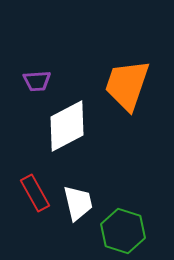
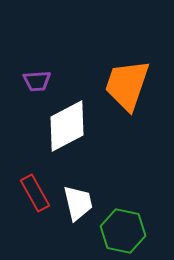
green hexagon: rotated 6 degrees counterclockwise
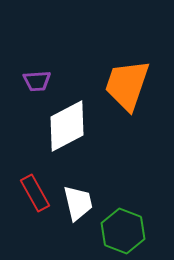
green hexagon: rotated 9 degrees clockwise
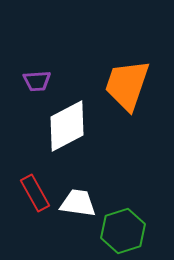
white trapezoid: rotated 69 degrees counterclockwise
green hexagon: rotated 21 degrees clockwise
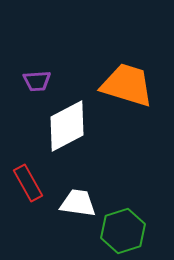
orange trapezoid: rotated 88 degrees clockwise
red rectangle: moved 7 px left, 10 px up
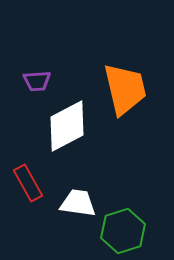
orange trapezoid: moved 2 px left, 4 px down; rotated 60 degrees clockwise
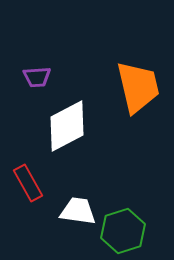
purple trapezoid: moved 4 px up
orange trapezoid: moved 13 px right, 2 px up
white trapezoid: moved 8 px down
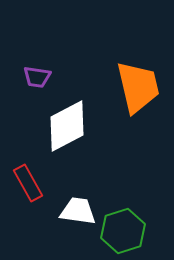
purple trapezoid: rotated 12 degrees clockwise
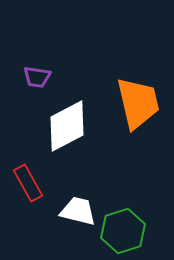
orange trapezoid: moved 16 px down
white trapezoid: rotated 6 degrees clockwise
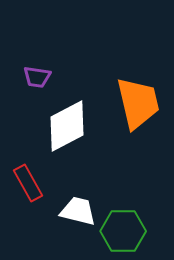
green hexagon: rotated 18 degrees clockwise
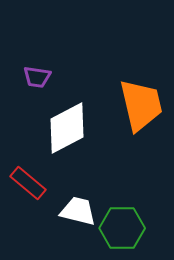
orange trapezoid: moved 3 px right, 2 px down
white diamond: moved 2 px down
red rectangle: rotated 21 degrees counterclockwise
green hexagon: moved 1 px left, 3 px up
